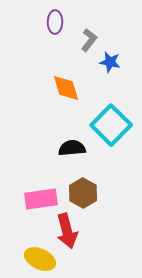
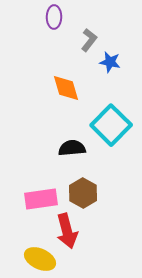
purple ellipse: moved 1 px left, 5 px up
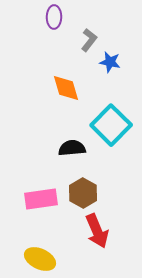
red arrow: moved 30 px right; rotated 8 degrees counterclockwise
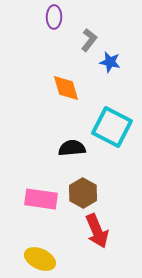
cyan square: moved 1 px right, 2 px down; rotated 18 degrees counterclockwise
pink rectangle: rotated 16 degrees clockwise
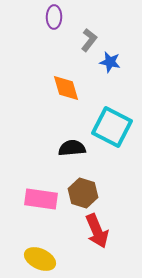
brown hexagon: rotated 12 degrees counterclockwise
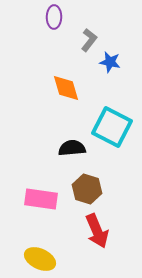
brown hexagon: moved 4 px right, 4 px up
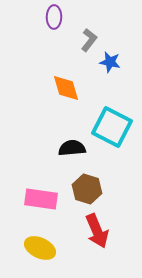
yellow ellipse: moved 11 px up
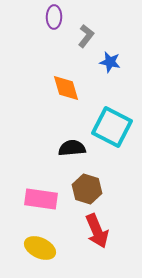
gray L-shape: moved 3 px left, 4 px up
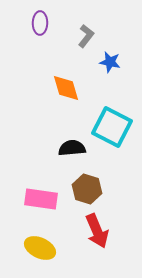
purple ellipse: moved 14 px left, 6 px down
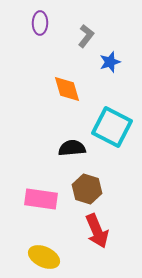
blue star: rotated 30 degrees counterclockwise
orange diamond: moved 1 px right, 1 px down
yellow ellipse: moved 4 px right, 9 px down
